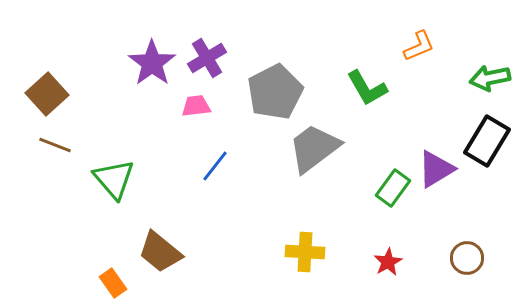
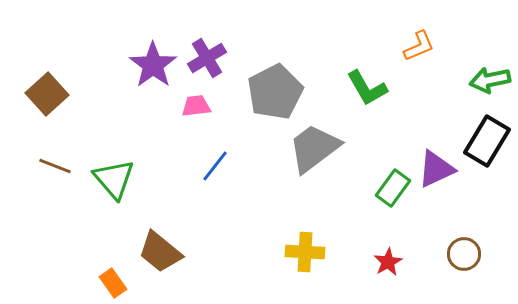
purple star: moved 1 px right, 2 px down
green arrow: moved 2 px down
brown line: moved 21 px down
purple triangle: rotated 6 degrees clockwise
brown circle: moved 3 px left, 4 px up
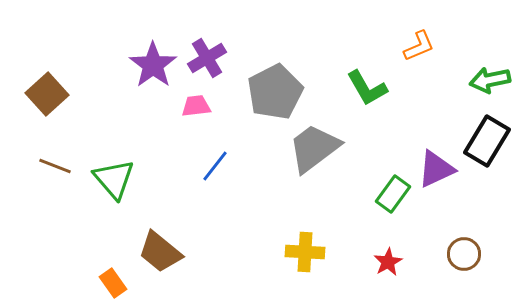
green rectangle: moved 6 px down
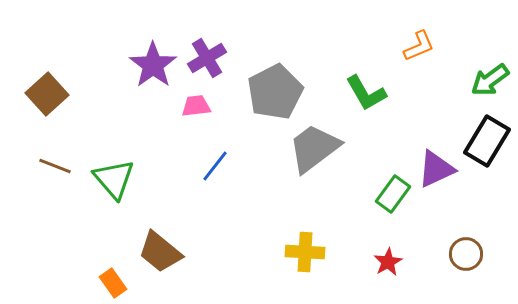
green arrow: rotated 24 degrees counterclockwise
green L-shape: moved 1 px left, 5 px down
brown circle: moved 2 px right
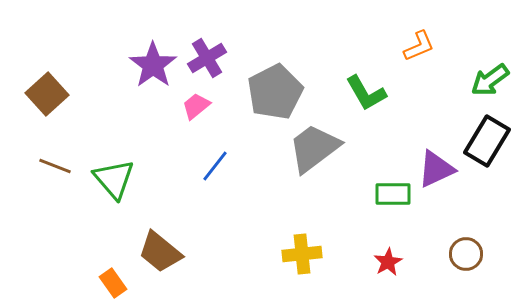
pink trapezoid: rotated 32 degrees counterclockwise
green rectangle: rotated 54 degrees clockwise
yellow cross: moved 3 px left, 2 px down; rotated 9 degrees counterclockwise
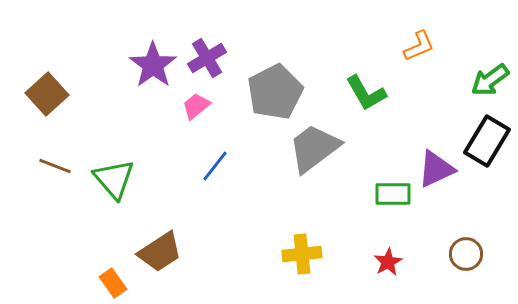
brown trapezoid: rotated 72 degrees counterclockwise
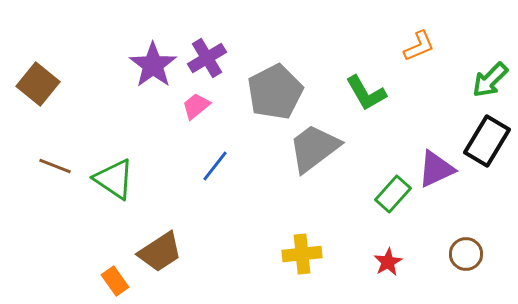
green arrow: rotated 9 degrees counterclockwise
brown square: moved 9 px left, 10 px up; rotated 9 degrees counterclockwise
green triangle: rotated 15 degrees counterclockwise
green rectangle: rotated 48 degrees counterclockwise
orange rectangle: moved 2 px right, 2 px up
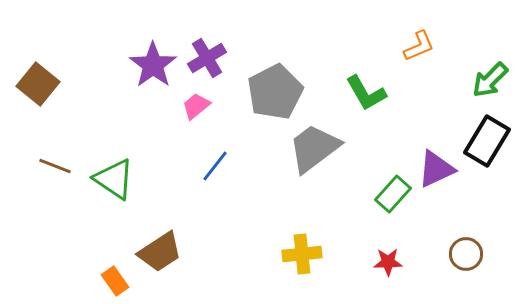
red star: rotated 28 degrees clockwise
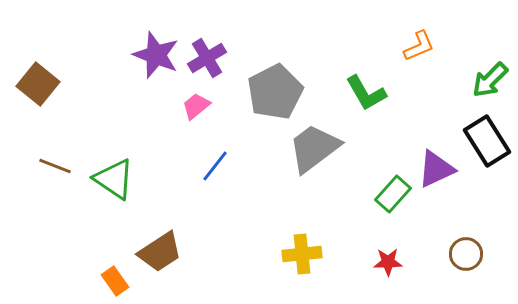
purple star: moved 3 px right, 10 px up; rotated 15 degrees counterclockwise
black rectangle: rotated 63 degrees counterclockwise
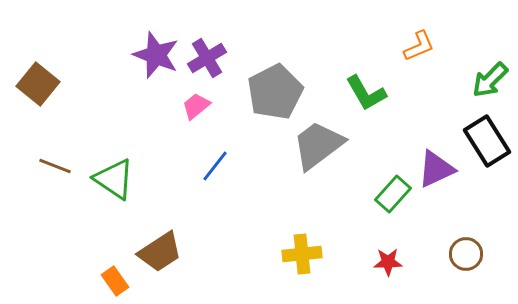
gray trapezoid: moved 4 px right, 3 px up
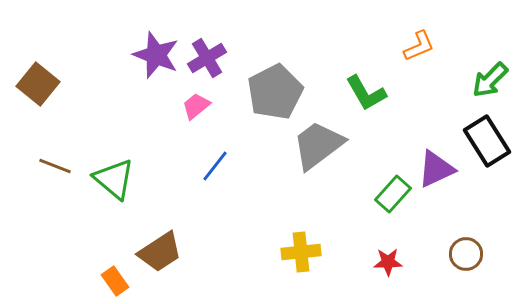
green triangle: rotated 6 degrees clockwise
yellow cross: moved 1 px left, 2 px up
